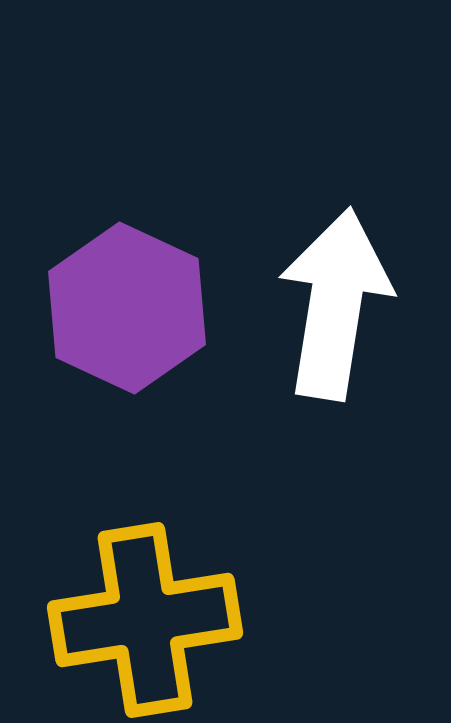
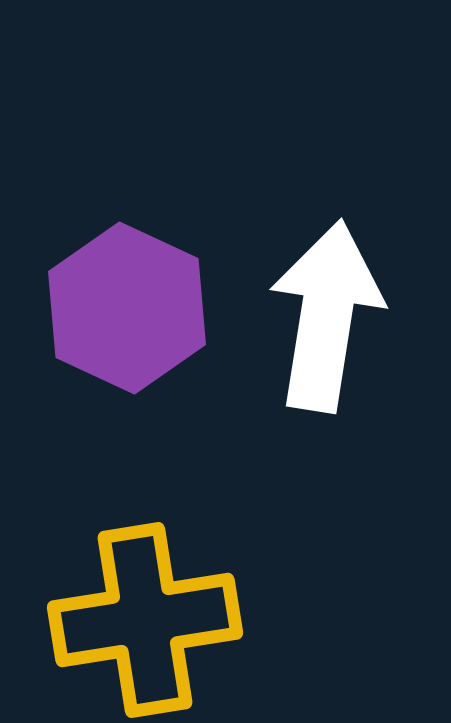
white arrow: moved 9 px left, 12 px down
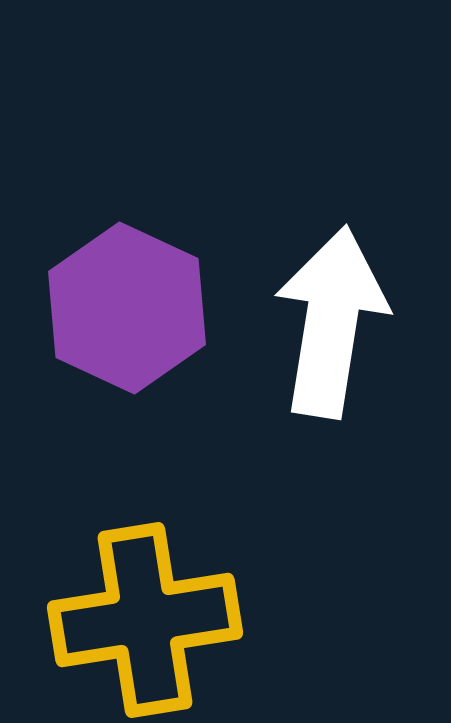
white arrow: moved 5 px right, 6 px down
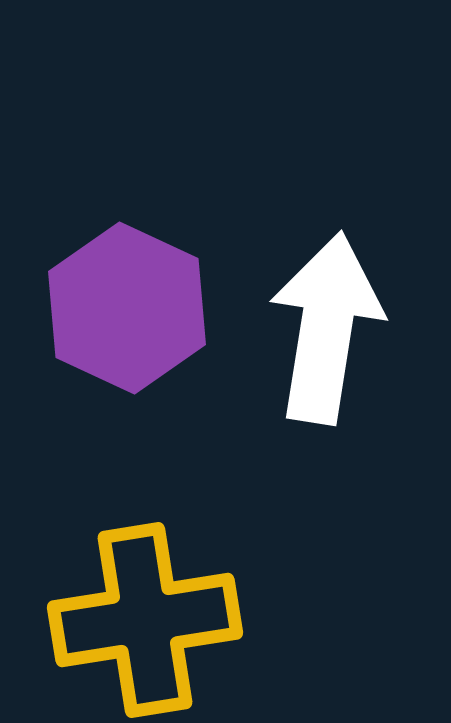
white arrow: moved 5 px left, 6 px down
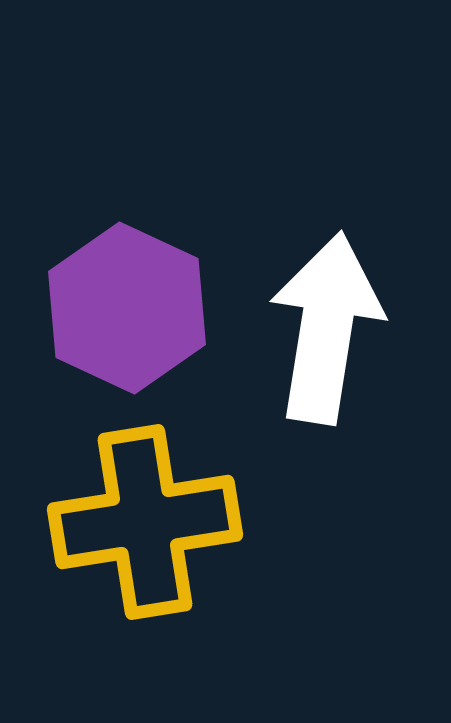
yellow cross: moved 98 px up
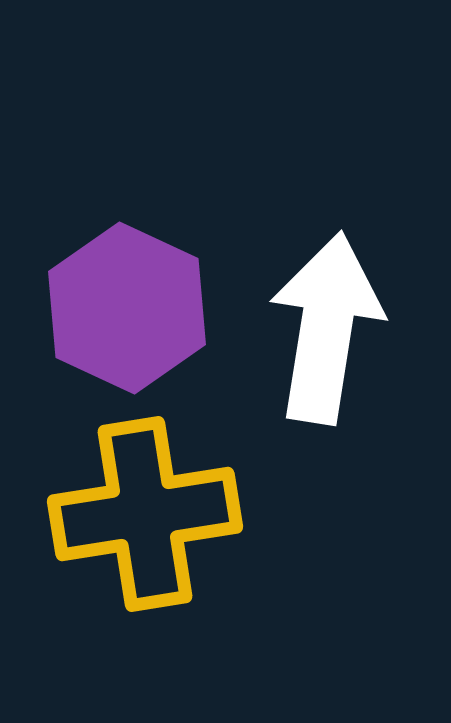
yellow cross: moved 8 px up
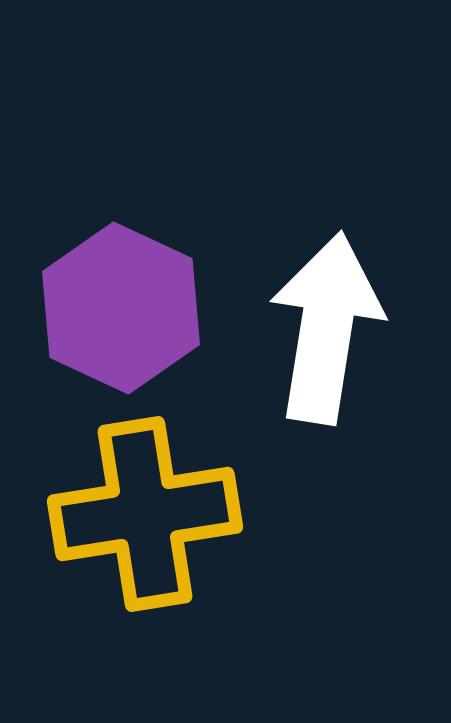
purple hexagon: moved 6 px left
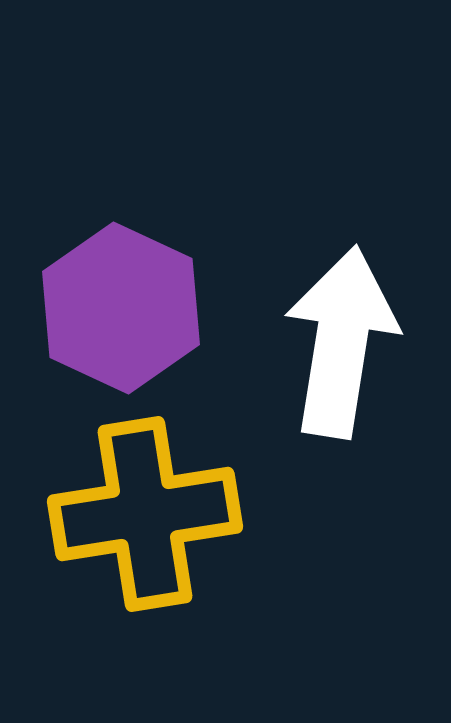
white arrow: moved 15 px right, 14 px down
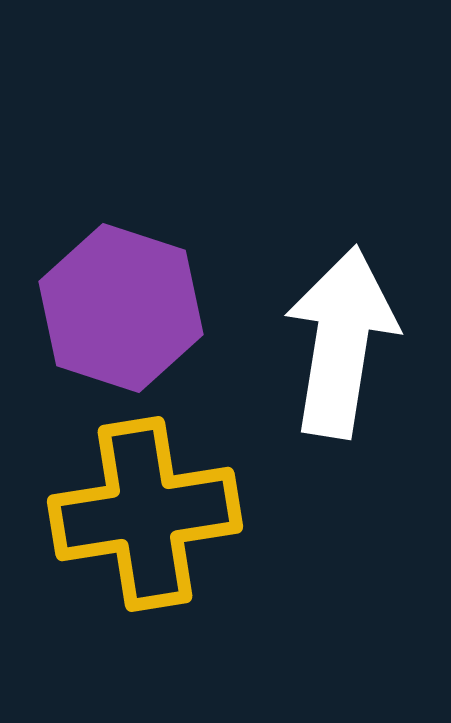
purple hexagon: rotated 7 degrees counterclockwise
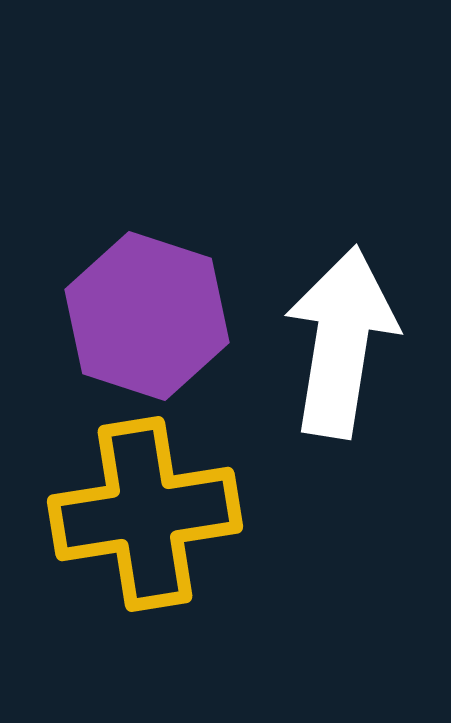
purple hexagon: moved 26 px right, 8 px down
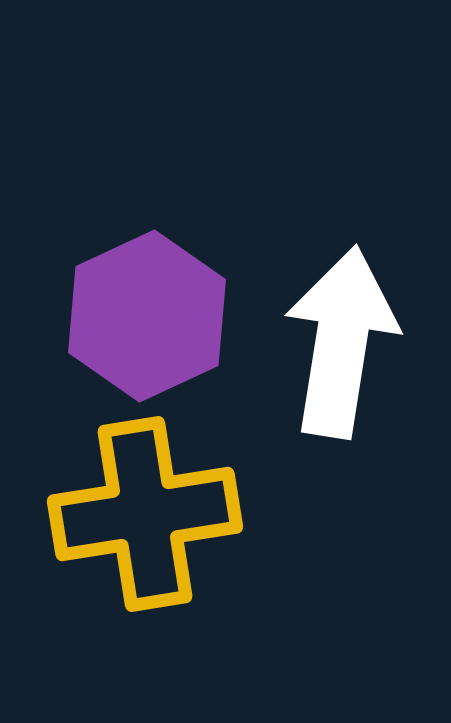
purple hexagon: rotated 17 degrees clockwise
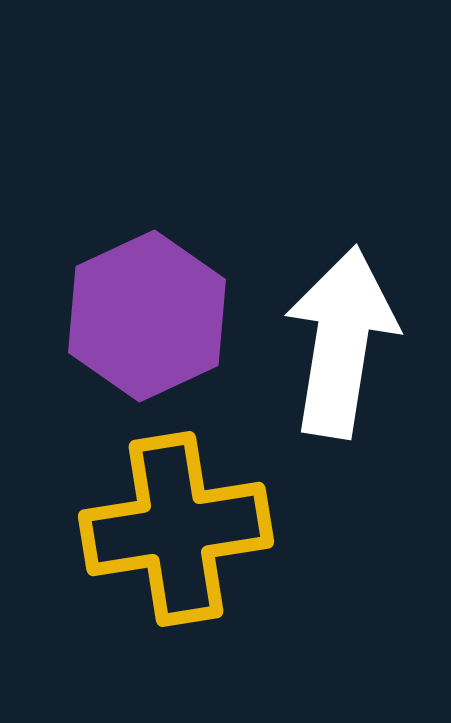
yellow cross: moved 31 px right, 15 px down
